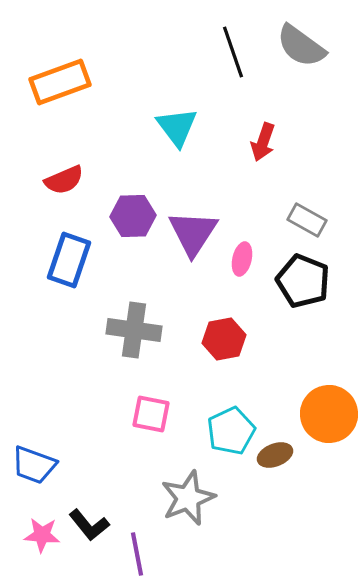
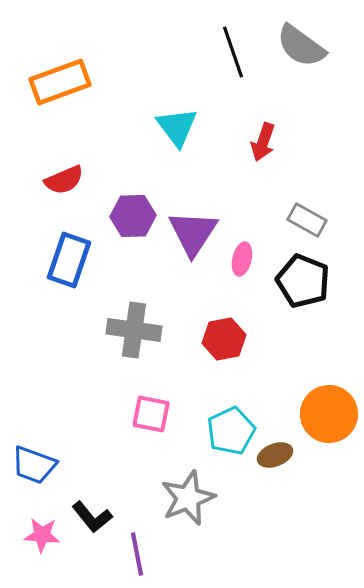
black L-shape: moved 3 px right, 8 px up
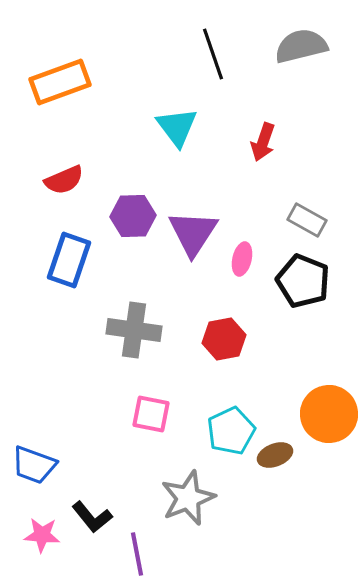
gray semicircle: rotated 130 degrees clockwise
black line: moved 20 px left, 2 px down
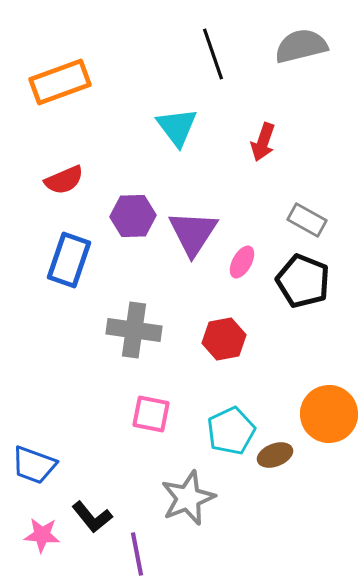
pink ellipse: moved 3 px down; rotated 16 degrees clockwise
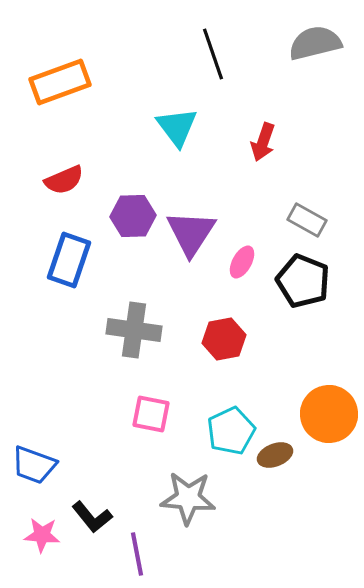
gray semicircle: moved 14 px right, 3 px up
purple triangle: moved 2 px left
gray star: rotated 26 degrees clockwise
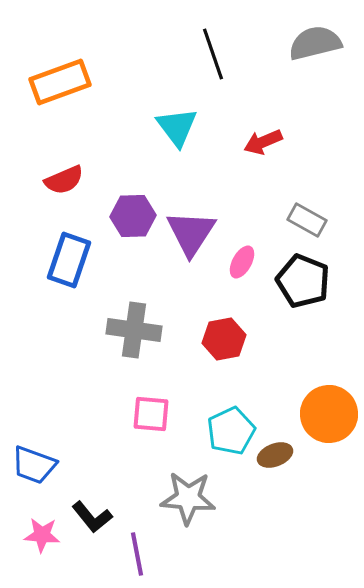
red arrow: rotated 48 degrees clockwise
pink square: rotated 6 degrees counterclockwise
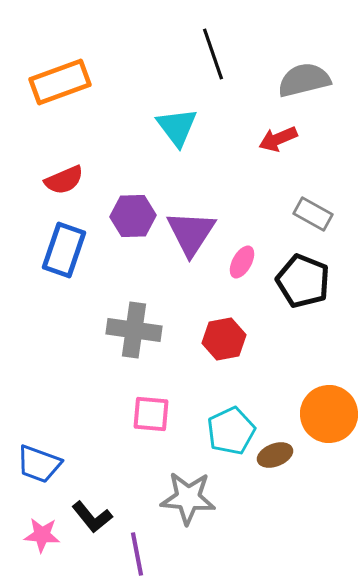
gray semicircle: moved 11 px left, 37 px down
red arrow: moved 15 px right, 3 px up
gray rectangle: moved 6 px right, 6 px up
blue rectangle: moved 5 px left, 10 px up
blue trapezoid: moved 5 px right, 1 px up
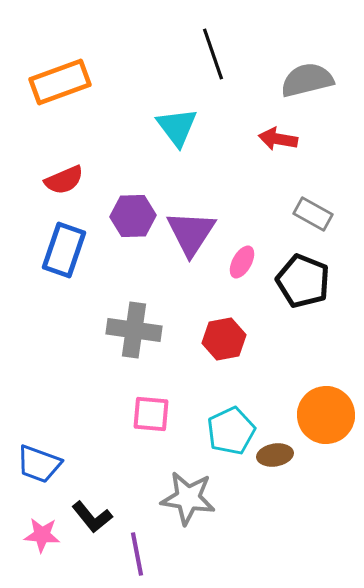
gray semicircle: moved 3 px right
red arrow: rotated 33 degrees clockwise
orange circle: moved 3 px left, 1 px down
brown ellipse: rotated 12 degrees clockwise
gray star: rotated 4 degrees clockwise
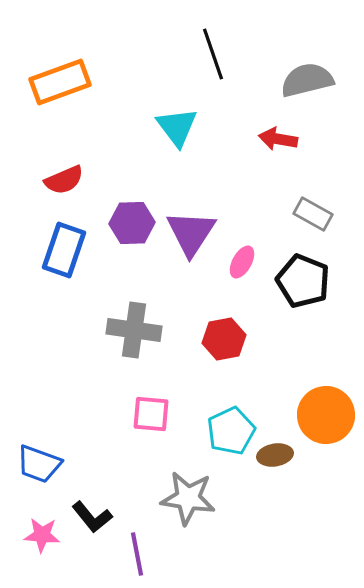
purple hexagon: moved 1 px left, 7 px down
